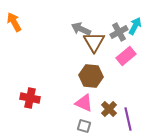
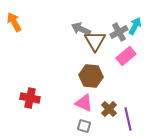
brown triangle: moved 1 px right, 1 px up
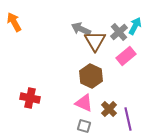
gray cross: rotated 12 degrees counterclockwise
brown hexagon: rotated 20 degrees clockwise
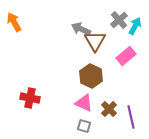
gray cross: moved 12 px up
purple line: moved 3 px right, 2 px up
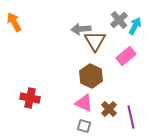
gray arrow: rotated 30 degrees counterclockwise
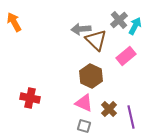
brown triangle: moved 1 px right, 1 px up; rotated 15 degrees counterclockwise
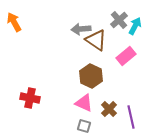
brown triangle: rotated 10 degrees counterclockwise
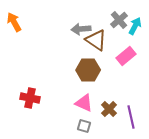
brown hexagon: moved 3 px left, 6 px up; rotated 25 degrees counterclockwise
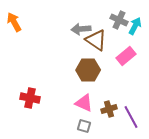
gray cross: rotated 24 degrees counterclockwise
brown cross: rotated 28 degrees clockwise
purple line: rotated 15 degrees counterclockwise
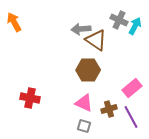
pink rectangle: moved 6 px right, 32 px down
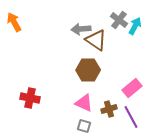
gray cross: rotated 12 degrees clockwise
